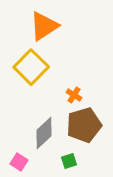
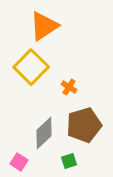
orange cross: moved 5 px left, 8 px up
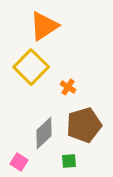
orange cross: moved 1 px left
green square: rotated 14 degrees clockwise
